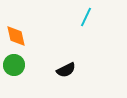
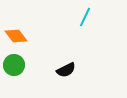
cyan line: moved 1 px left
orange diamond: rotated 25 degrees counterclockwise
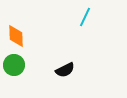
orange diamond: rotated 35 degrees clockwise
black semicircle: moved 1 px left
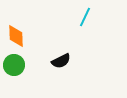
black semicircle: moved 4 px left, 9 px up
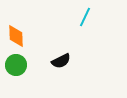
green circle: moved 2 px right
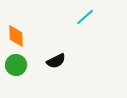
cyan line: rotated 24 degrees clockwise
black semicircle: moved 5 px left
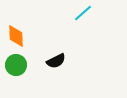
cyan line: moved 2 px left, 4 px up
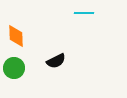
cyan line: moved 1 px right; rotated 42 degrees clockwise
green circle: moved 2 px left, 3 px down
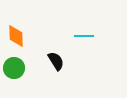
cyan line: moved 23 px down
black semicircle: rotated 96 degrees counterclockwise
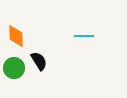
black semicircle: moved 17 px left
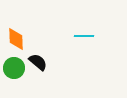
orange diamond: moved 3 px down
black semicircle: moved 1 px left, 1 px down; rotated 18 degrees counterclockwise
